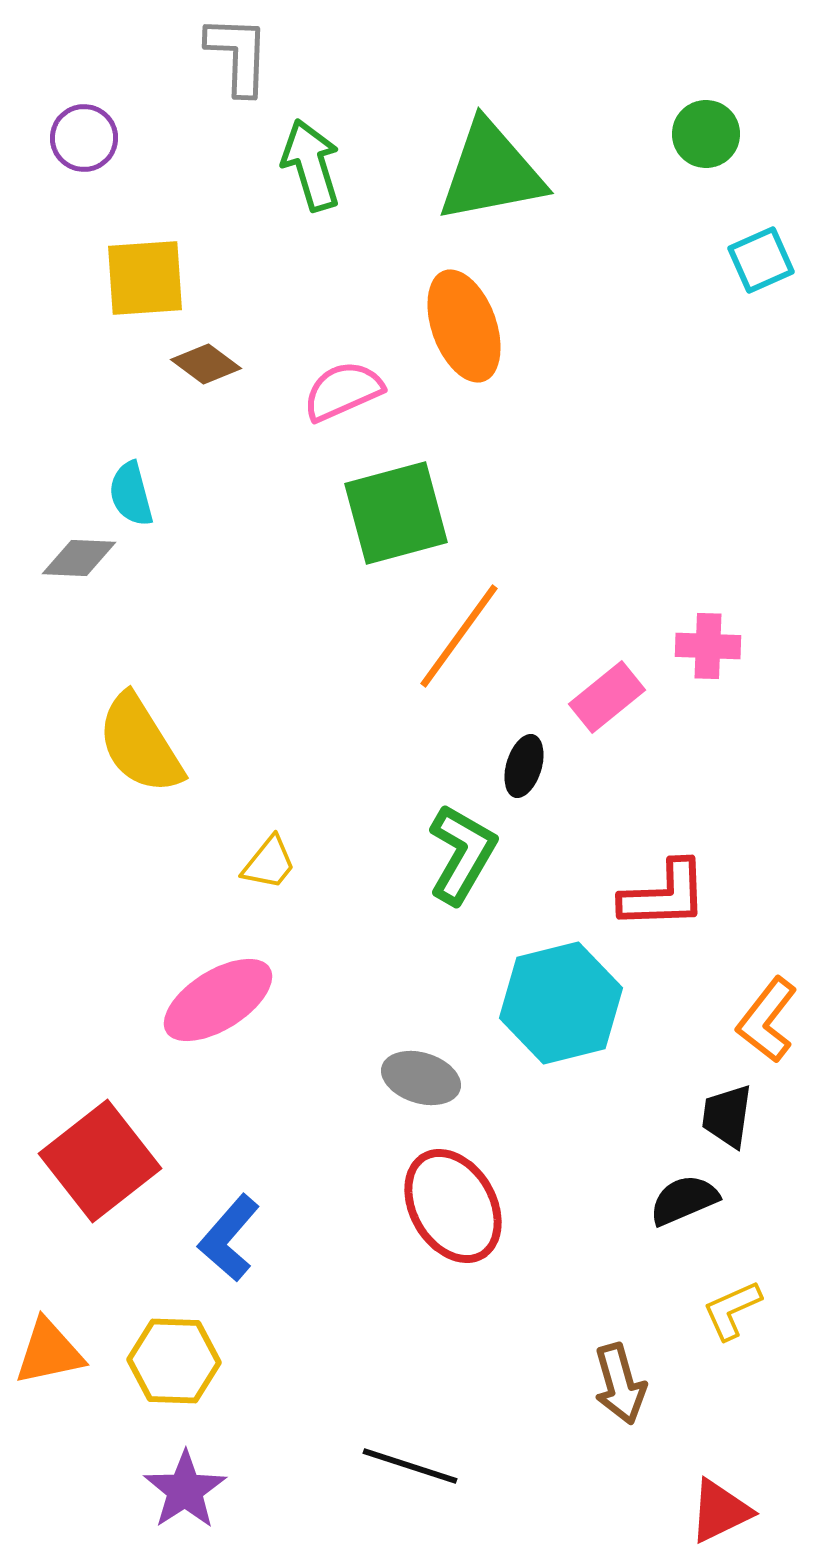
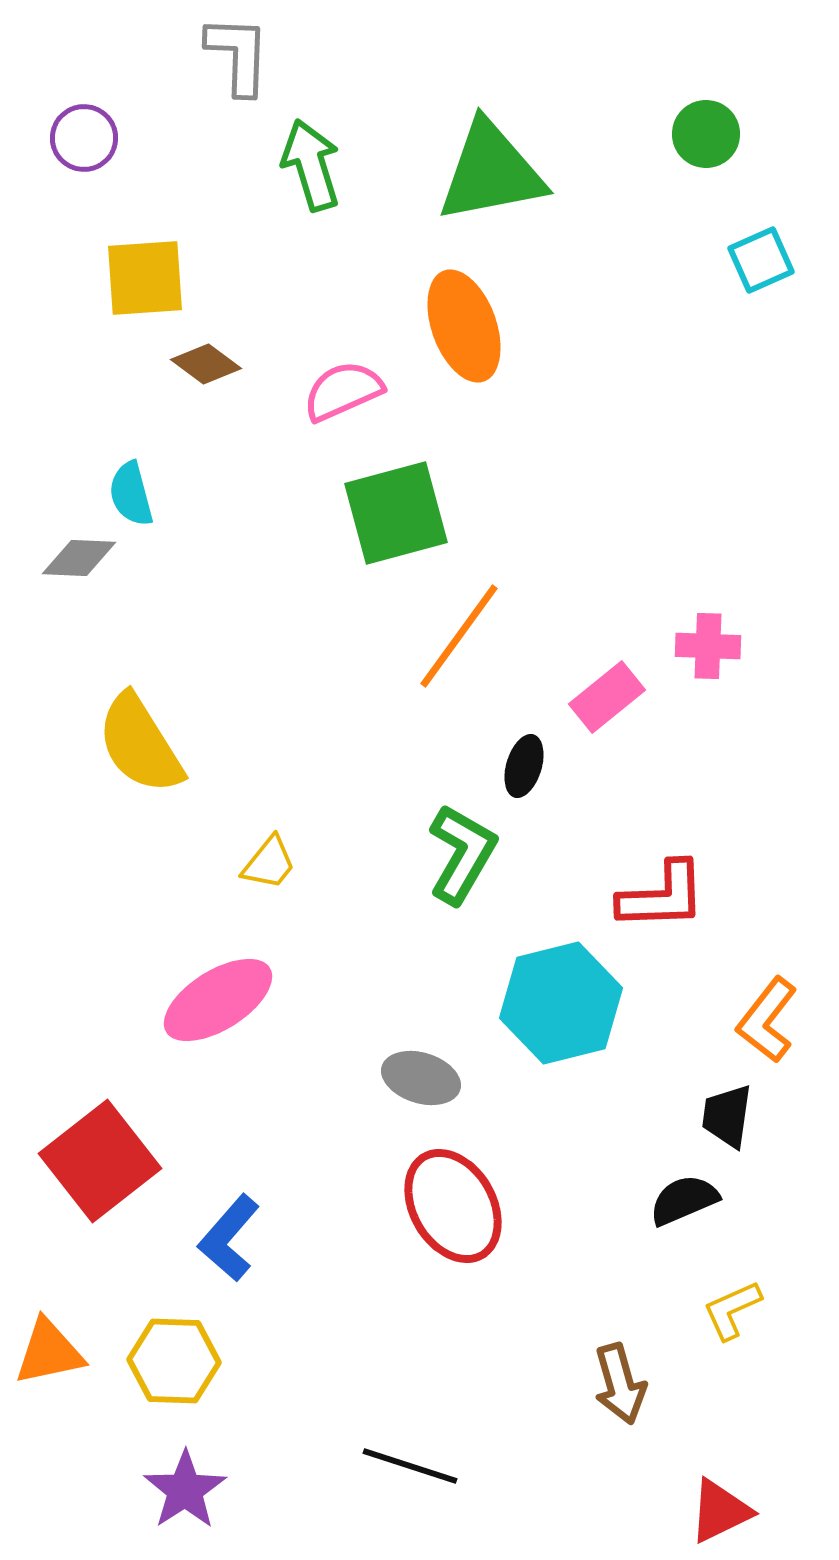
red L-shape: moved 2 px left, 1 px down
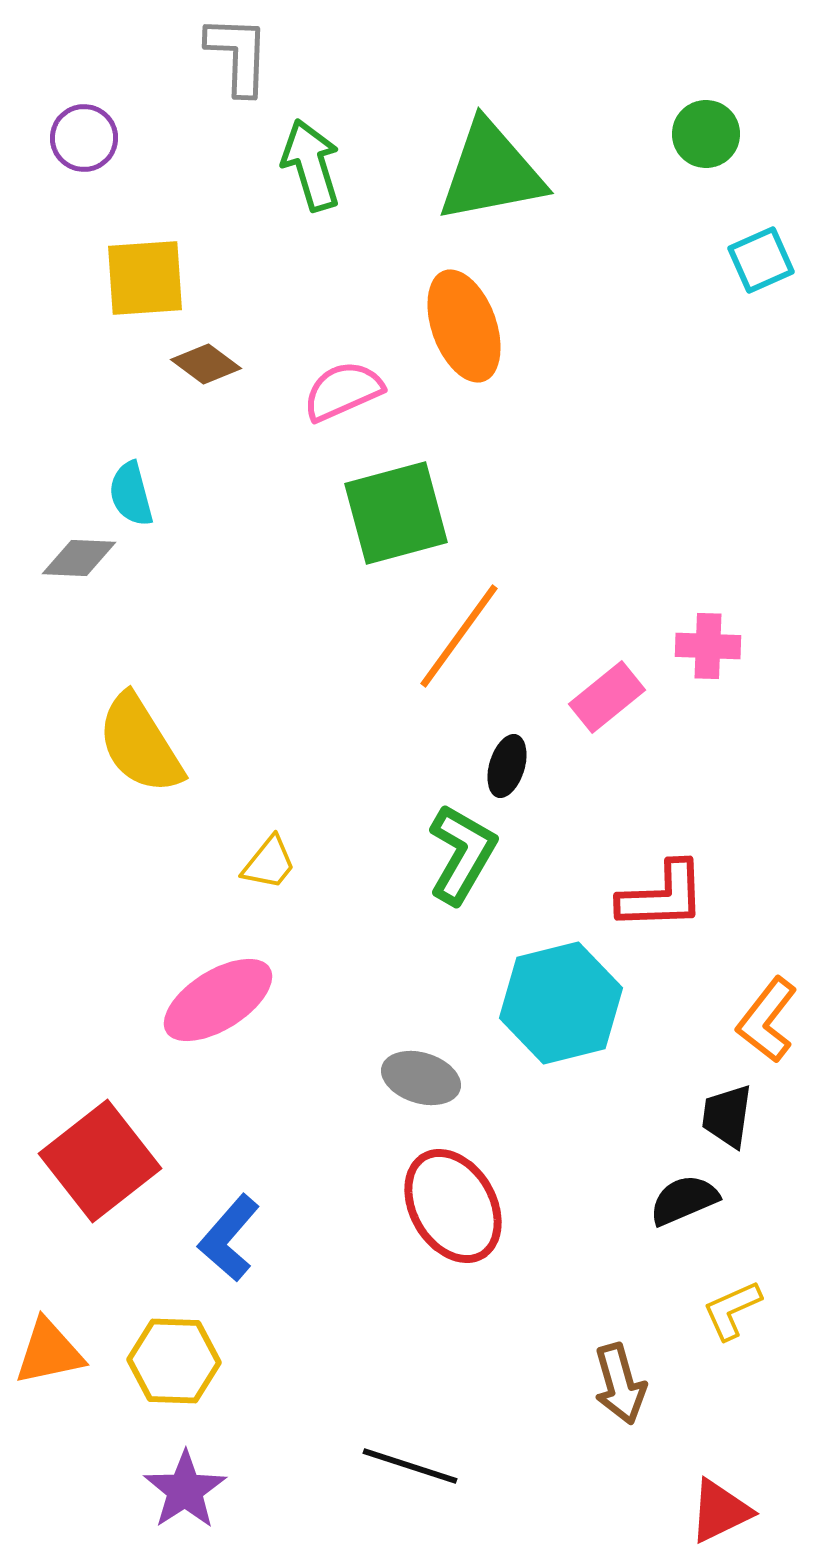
black ellipse: moved 17 px left
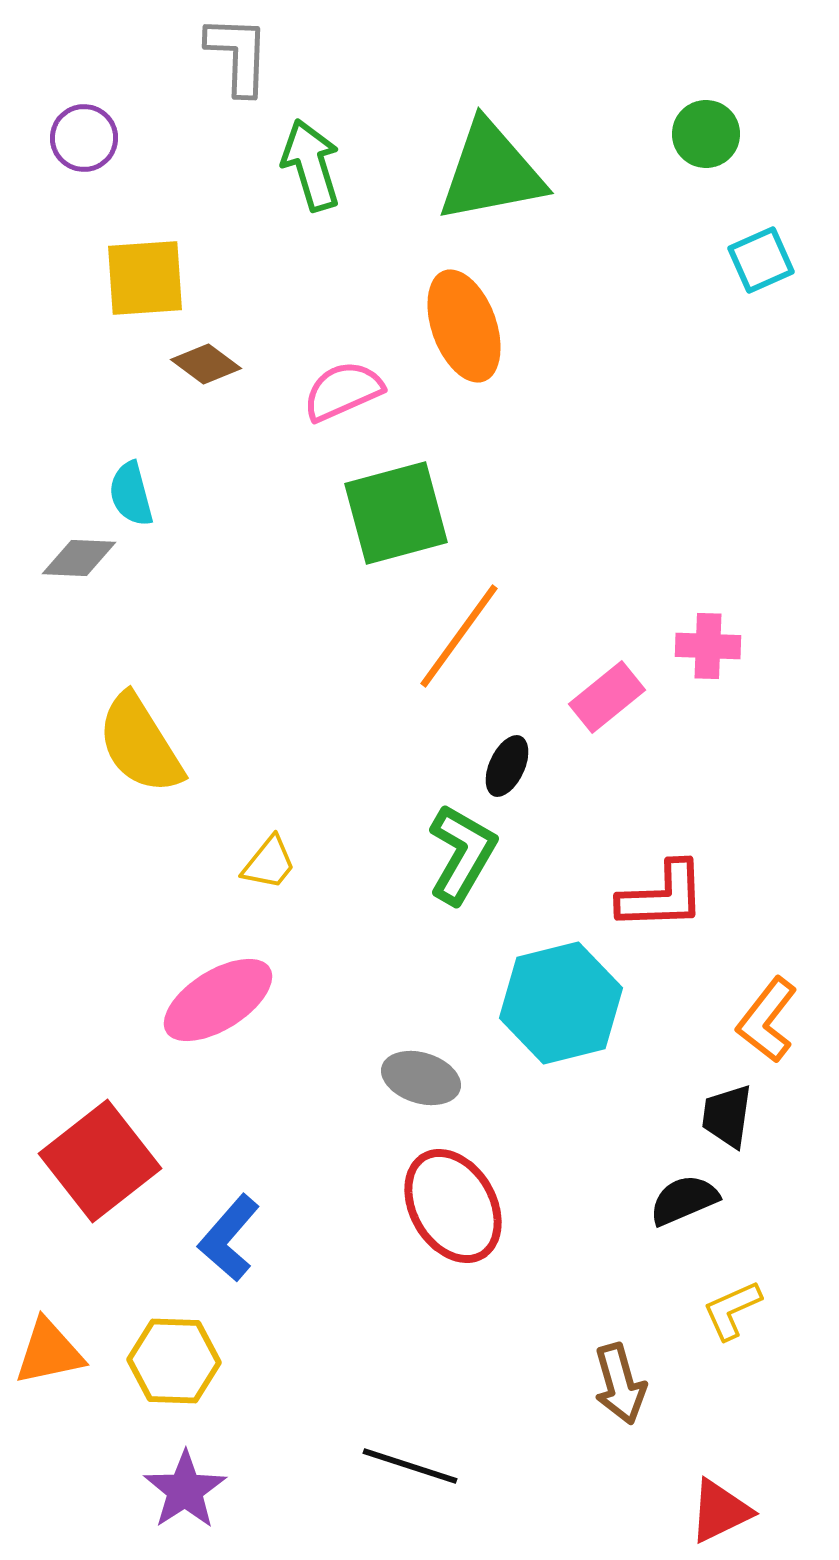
black ellipse: rotated 8 degrees clockwise
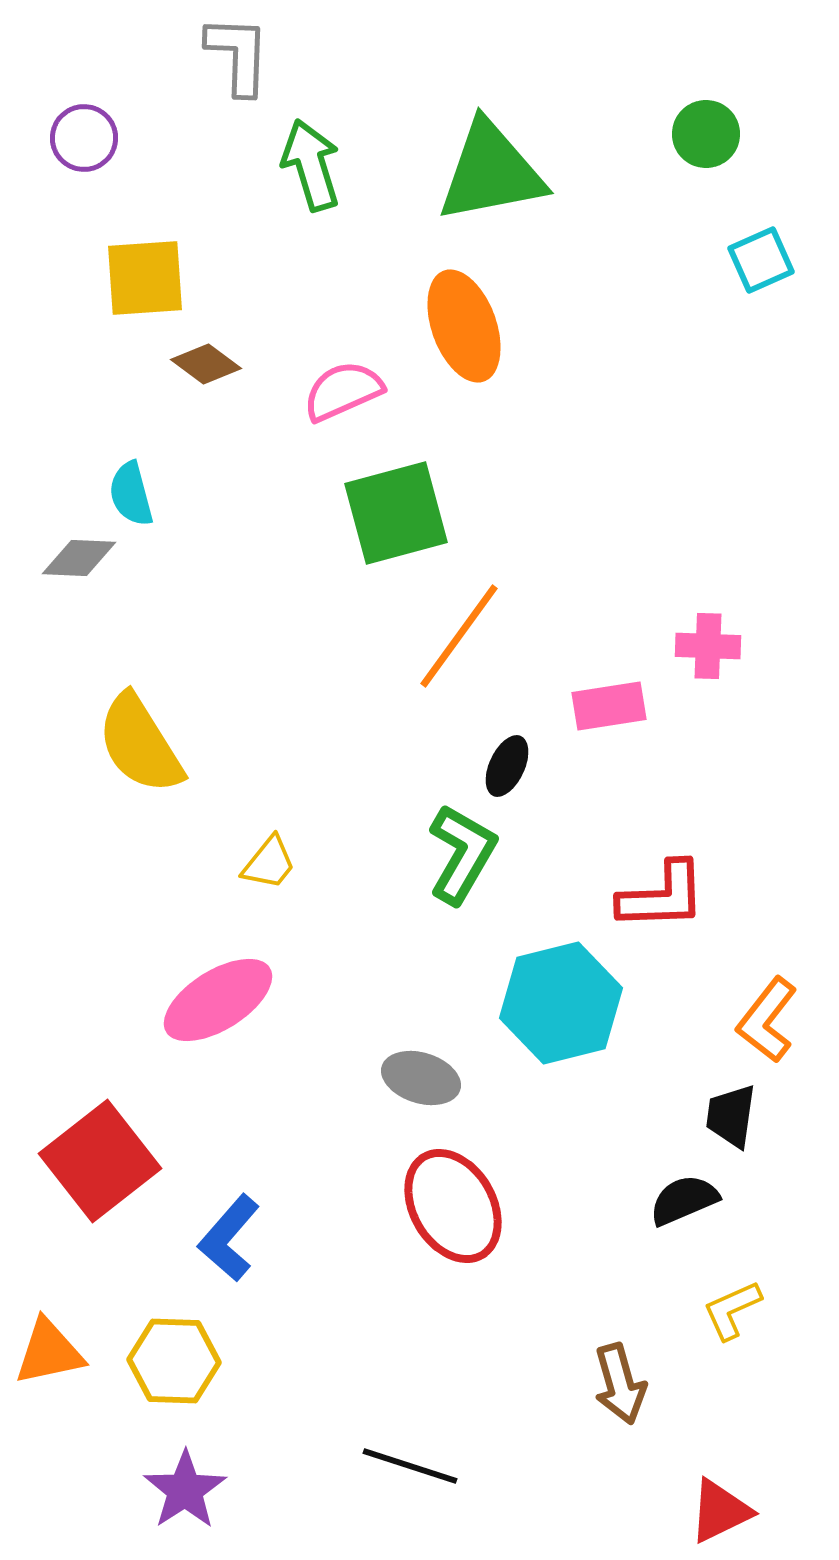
pink rectangle: moved 2 px right, 9 px down; rotated 30 degrees clockwise
black trapezoid: moved 4 px right
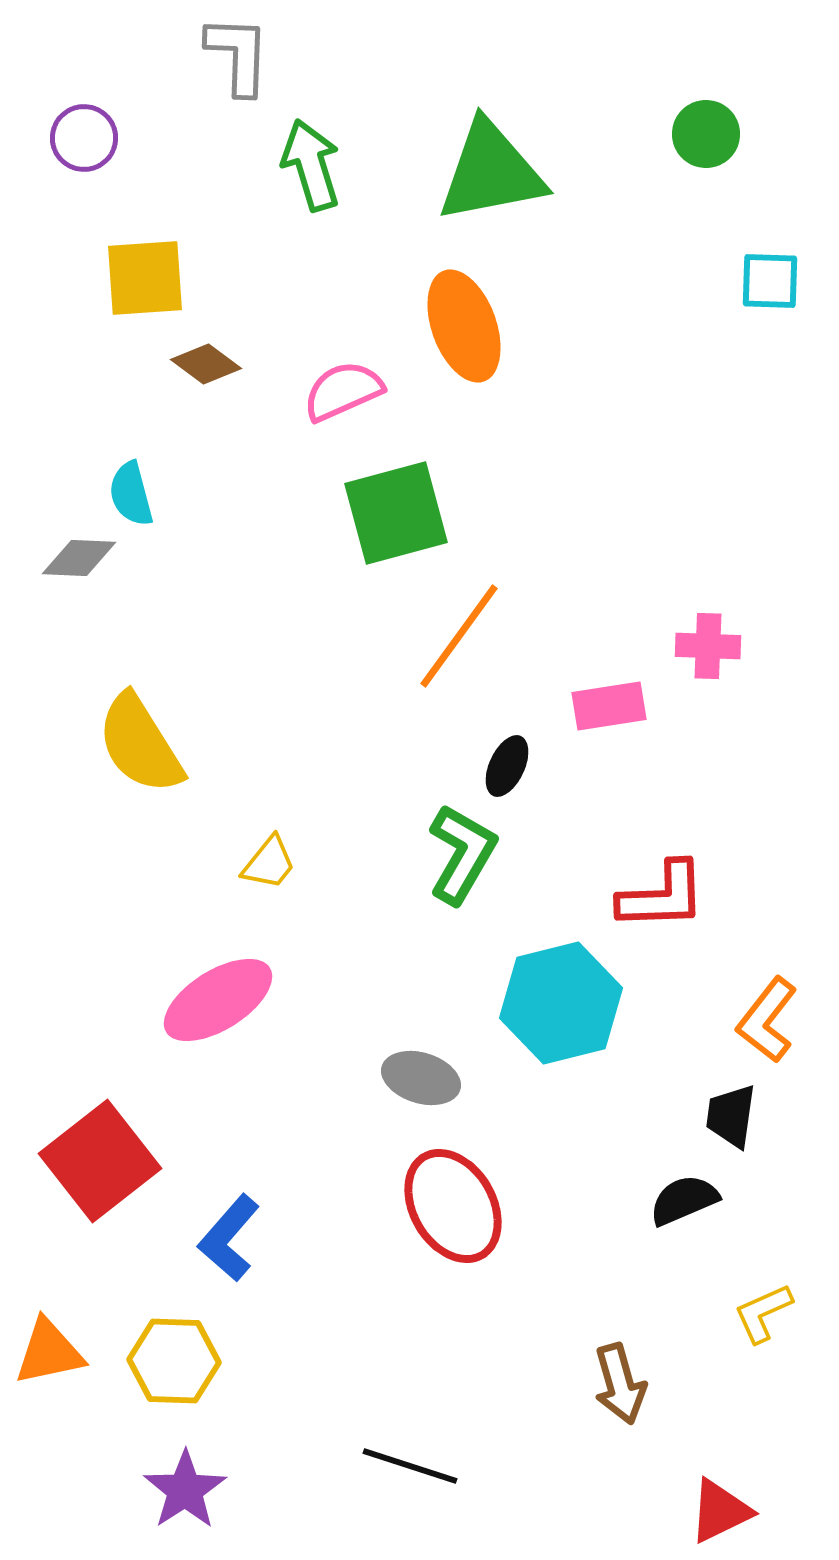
cyan square: moved 9 px right, 21 px down; rotated 26 degrees clockwise
yellow L-shape: moved 31 px right, 3 px down
